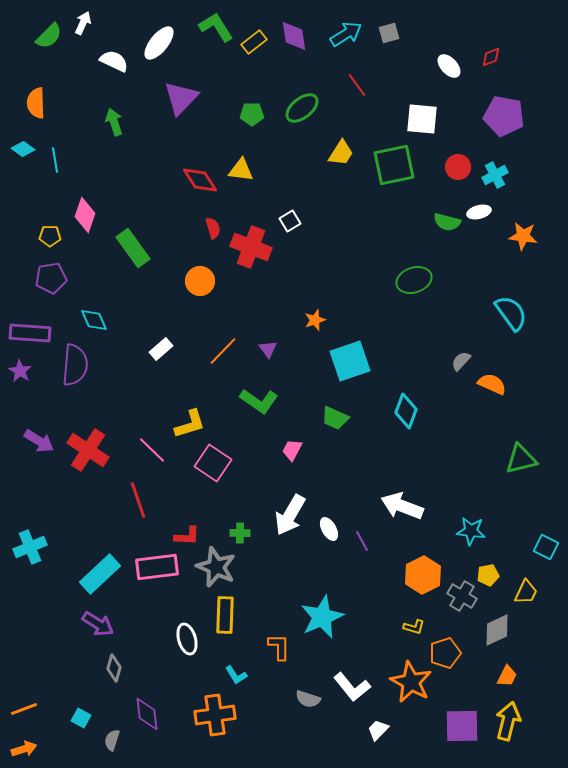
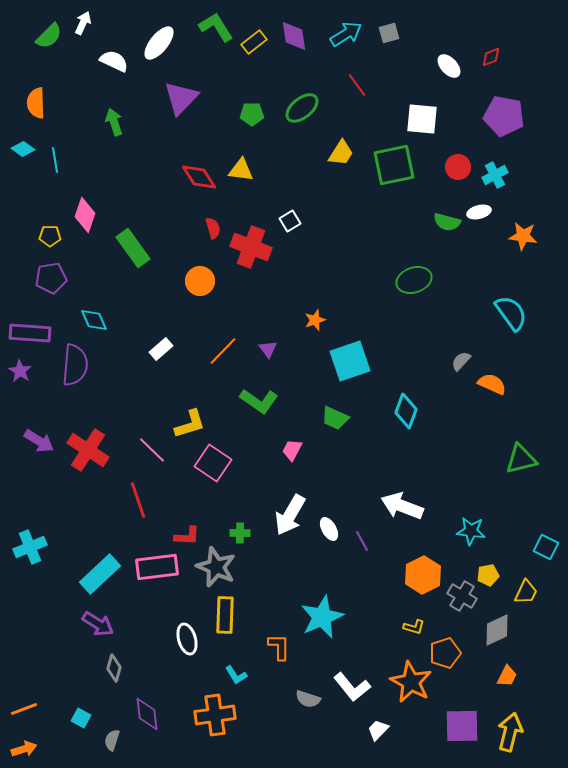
red diamond at (200, 180): moved 1 px left, 3 px up
yellow arrow at (508, 721): moved 2 px right, 11 px down
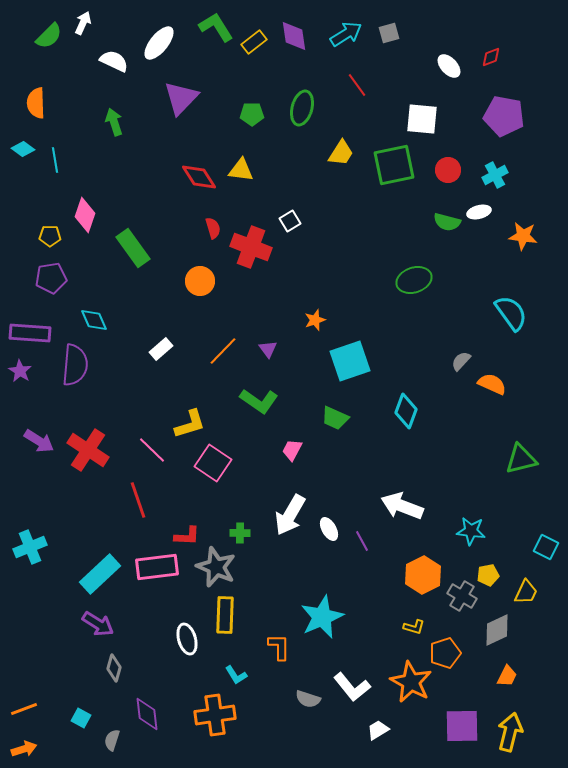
green ellipse at (302, 108): rotated 36 degrees counterclockwise
red circle at (458, 167): moved 10 px left, 3 px down
white trapezoid at (378, 730): rotated 15 degrees clockwise
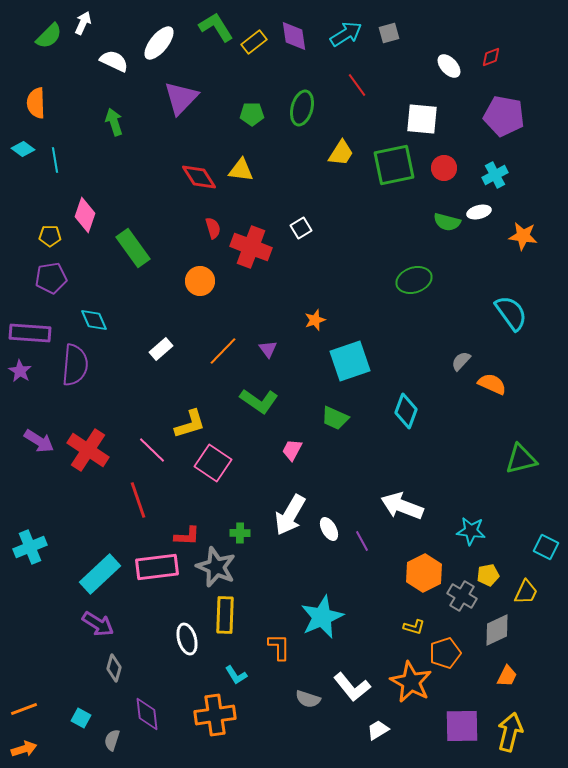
red circle at (448, 170): moved 4 px left, 2 px up
white square at (290, 221): moved 11 px right, 7 px down
orange hexagon at (423, 575): moved 1 px right, 2 px up
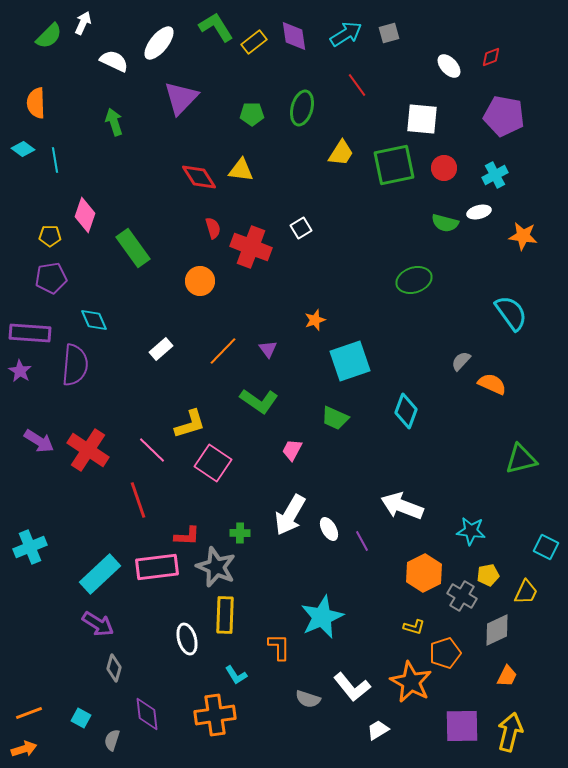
green semicircle at (447, 222): moved 2 px left, 1 px down
orange line at (24, 709): moved 5 px right, 4 px down
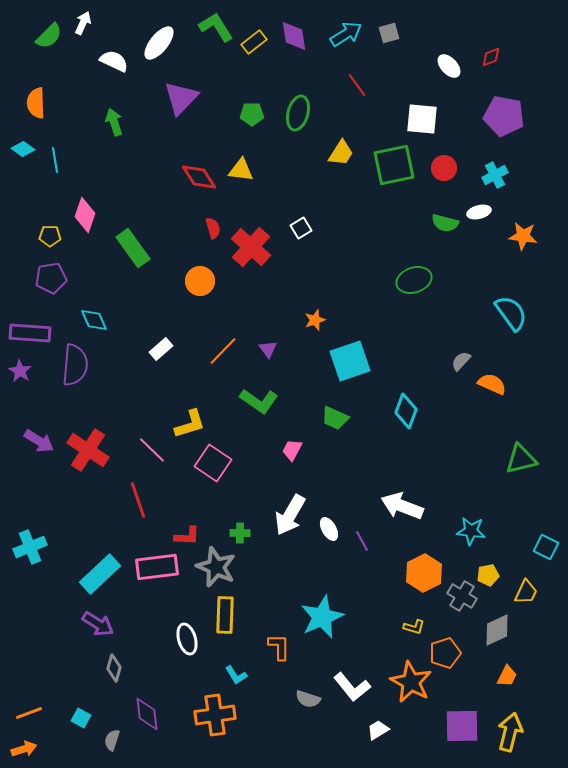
green ellipse at (302, 108): moved 4 px left, 5 px down
red cross at (251, 247): rotated 21 degrees clockwise
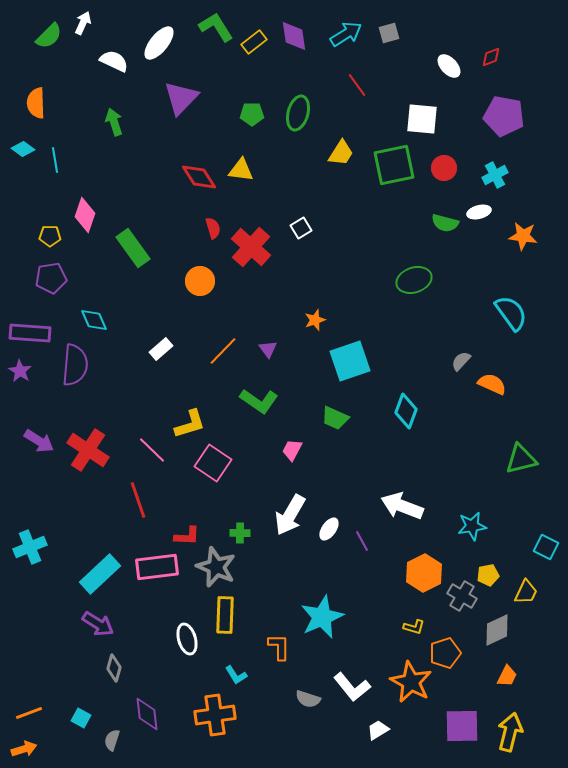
white ellipse at (329, 529): rotated 65 degrees clockwise
cyan star at (471, 531): moved 1 px right, 5 px up; rotated 16 degrees counterclockwise
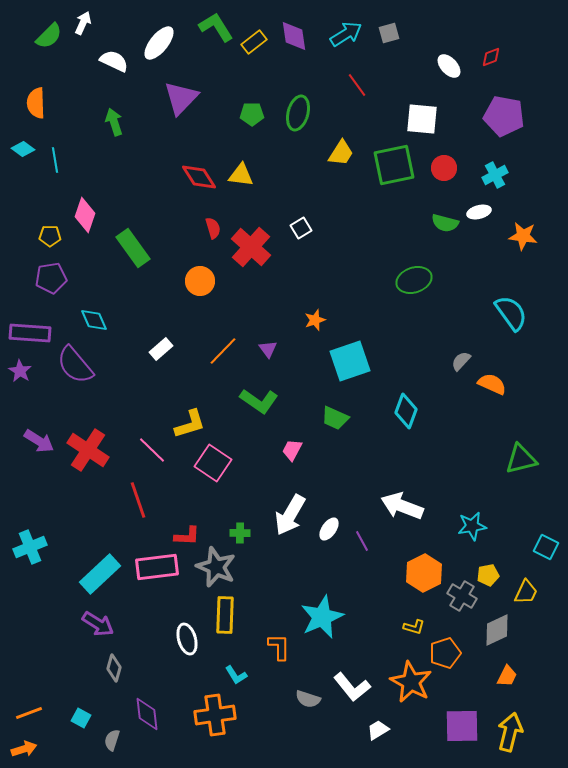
yellow triangle at (241, 170): moved 5 px down
purple semicircle at (75, 365): rotated 135 degrees clockwise
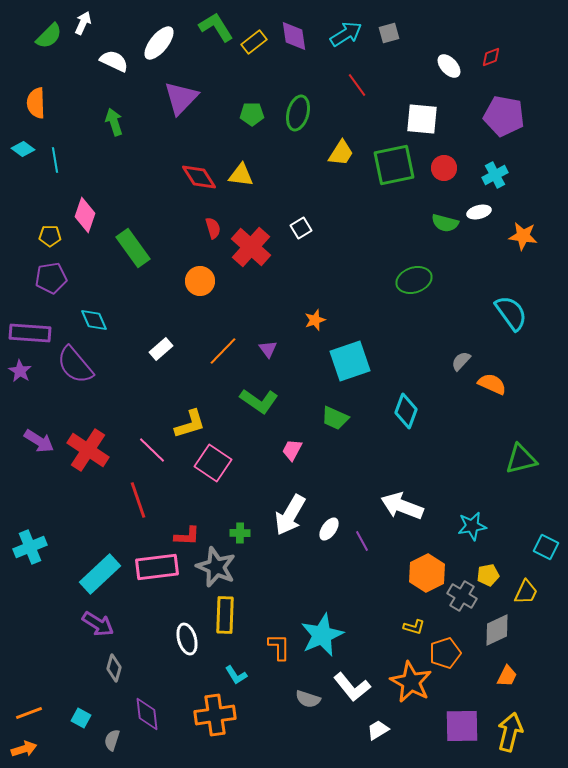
orange hexagon at (424, 573): moved 3 px right
cyan star at (322, 617): moved 18 px down
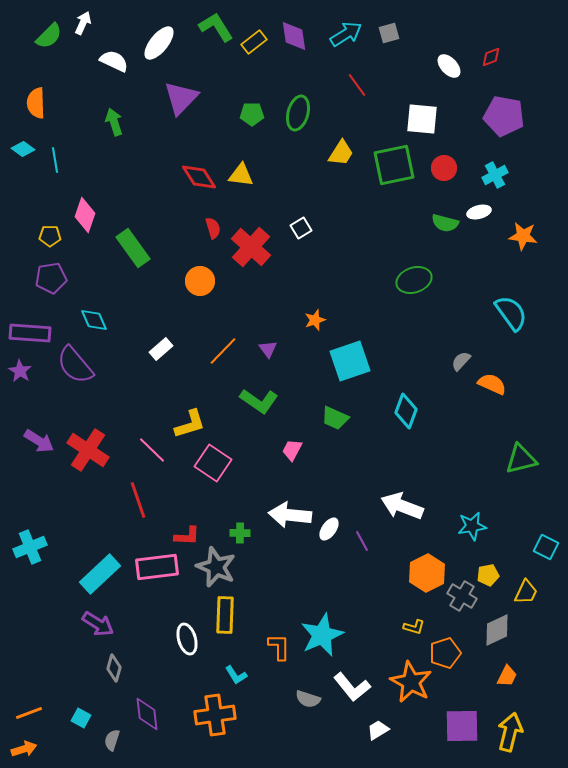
white arrow at (290, 515): rotated 66 degrees clockwise
